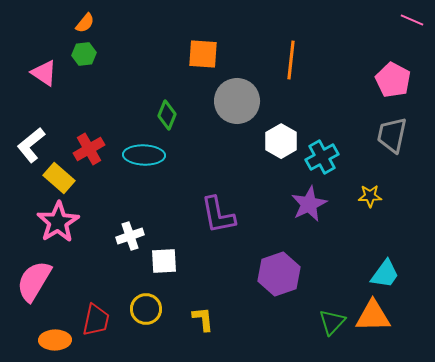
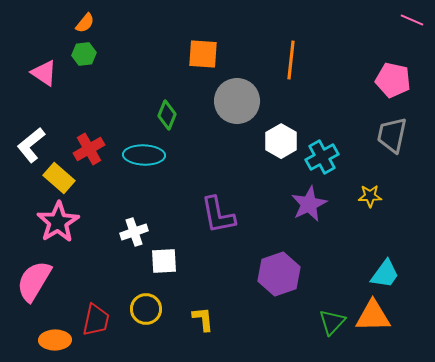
pink pentagon: rotated 16 degrees counterclockwise
white cross: moved 4 px right, 4 px up
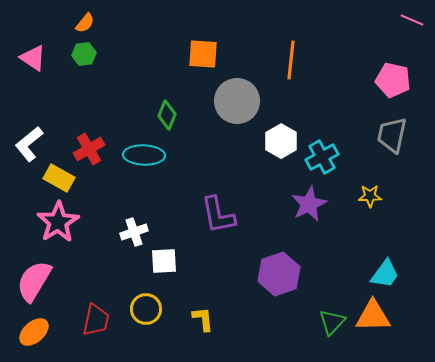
pink triangle: moved 11 px left, 15 px up
white L-shape: moved 2 px left, 1 px up
yellow rectangle: rotated 12 degrees counterclockwise
orange ellipse: moved 21 px left, 8 px up; rotated 40 degrees counterclockwise
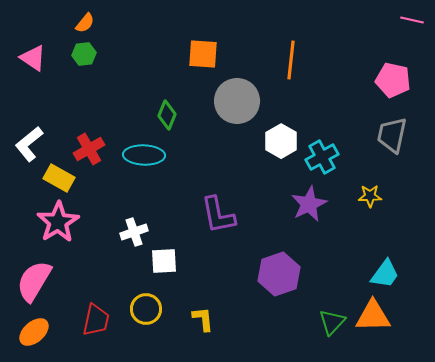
pink line: rotated 10 degrees counterclockwise
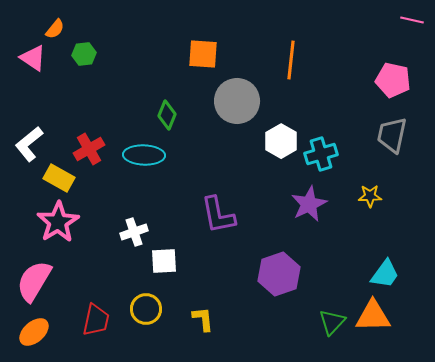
orange semicircle: moved 30 px left, 6 px down
cyan cross: moved 1 px left, 3 px up; rotated 12 degrees clockwise
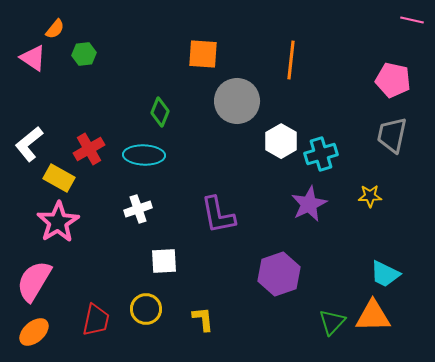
green diamond: moved 7 px left, 3 px up
white cross: moved 4 px right, 23 px up
cyan trapezoid: rotated 80 degrees clockwise
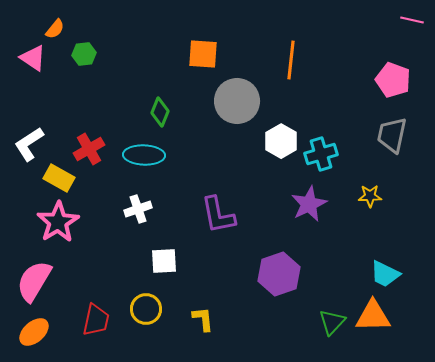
pink pentagon: rotated 8 degrees clockwise
white L-shape: rotated 6 degrees clockwise
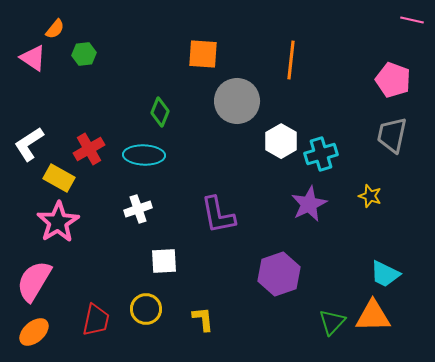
yellow star: rotated 20 degrees clockwise
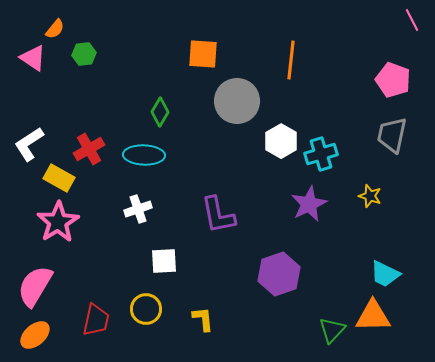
pink line: rotated 50 degrees clockwise
green diamond: rotated 8 degrees clockwise
pink semicircle: moved 1 px right, 5 px down
green triangle: moved 8 px down
orange ellipse: moved 1 px right, 3 px down
